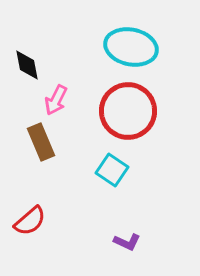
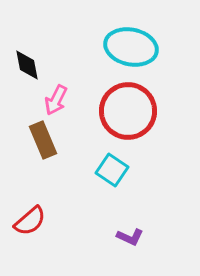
brown rectangle: moved 2 px right, 2 px up
purple L-shape: moved 3 px right, 5 px up
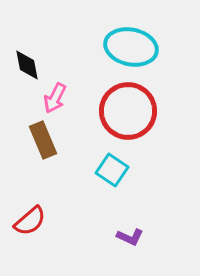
pink arrow: moved 1 px left, 2 px up
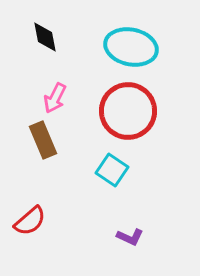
black diamond: moved 18 px right, 28 px up
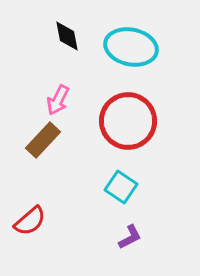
black diamond: moved 22 px right, 1 px up
pink arrow: moved 3 px right, 2 px down
red circle: moved 10 px down
brown rectangle: rotated 66 degrees clockwise
cyan square: moved 9 px right, 17 px down
purple L-shape: rotated 52 degrees counterclockwise
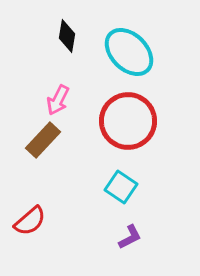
black diamond: rotated 20 degrees clockwise
cyan ellipse: moved 2 px left, 5 px down; rotated 33 degrees clockwise
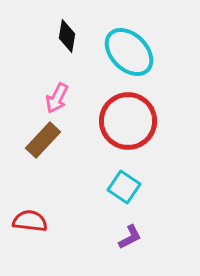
pink arrow: moved 1 px left, 2 px up
cyan square: moved 3 px right
red semicircle: rotated 132 degrees counterclockwise
